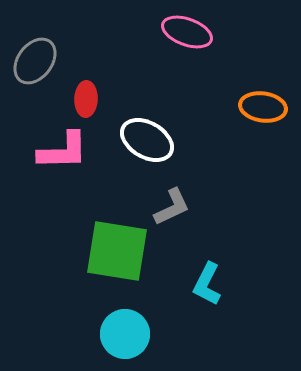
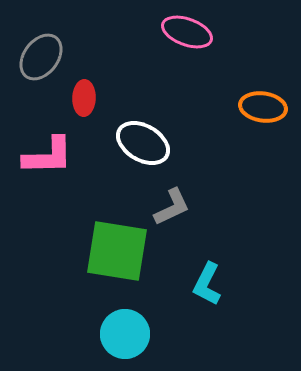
gray ellipse: moved 6 px right, 4 px up
red ellipse: moved 2 px left, 1 px up
white ellipse: moved 4 px left, 3 px down
pink L-shape: moved 15 px left, 5 px down
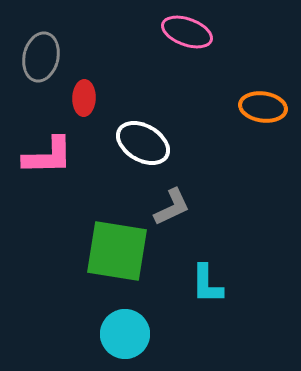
gray ellipse: rotated 24 degrees counterclockwise
cyan L-shape: rotated 27 degrees counterclockwise
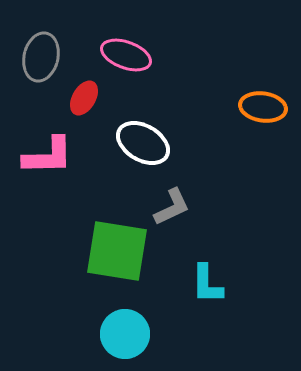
pink ellipse: moved 61 px left, 23 px down
red ellipse: rotated 28 degrees clockwise
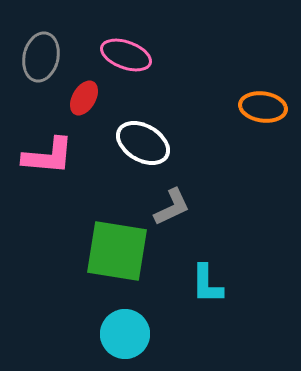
pink L-shape: rotated 6 degrees clockwise
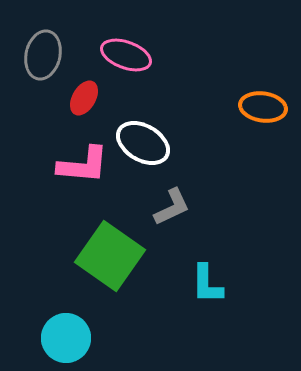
gray ellipse: moved 2 px right, 2 px up
pink L-shape: moved 35 px right, 9 px down
green square: moved 7 px left, 5 px down; rotated 26 degrees clockwise
cyan circle: moved 59 px left, 4 px down
